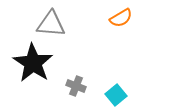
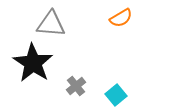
gray cross: rotated 30 degrees clockwise
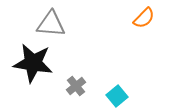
orange semicircle: moved 23 px right; rotated 15 degrees counterclockwise
black star: rotated 24 degrees counterclockwise
cyan square: moved 1 px right, 1 px down
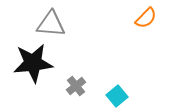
orange semicircle: moved 2 px right
black star: rotated 15 degrees counterclockwise
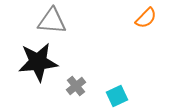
gray triangle: moved 1 px right, 3 px up
black star: moved 5 px right, 1 px up
cyan square: rotated 15 degrees clockwise
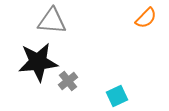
gray cross: moved 8 px left, 5 px up
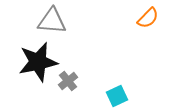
orange semicircle: moved 2 px right
black star: rotated 6 degrees counterclockwise
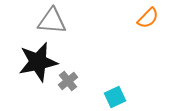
cyan square: moved 2 px left, 1 px down
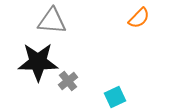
orange semicircle: moved 9 px left
black star: rotated 12 degrees clockwise
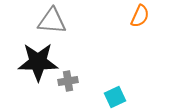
orange semicircle: moved 1 px right, 2 px up; rotated 20 degrees counterclockwise
gray cross: rotated 30 degrees clockwise
